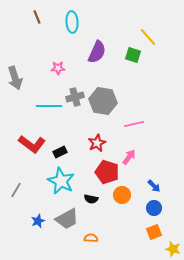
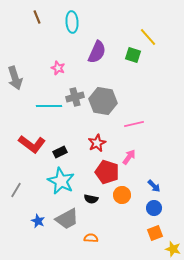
pink star: rotated 24 degrees clockwise
blue star: rotated 24 degrees counterclockwise
orange square: moved 1 px right, 1 px down
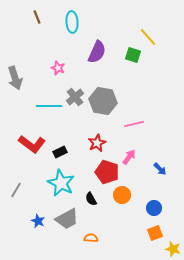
gray cross: rotated 24 degrees counterclockwise
cyan star: moved 2 px down
blue arrow: moved 6 px right, 17 px up
black semicircle: rotated 48 degrees clockwise
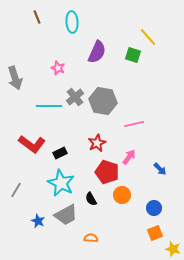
black rectangle: moved 1 px down
gray trapezoid: moved 1 px left, 4 px up
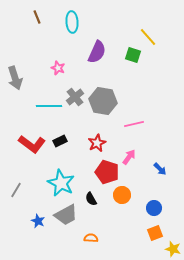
black rectangle: moved 12 px up
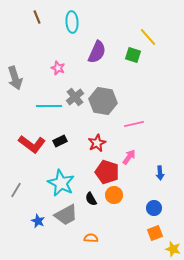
blue arrow: moved 4 px down; rotated 40 degrees clockwise
orange circle: moved 8 px left
